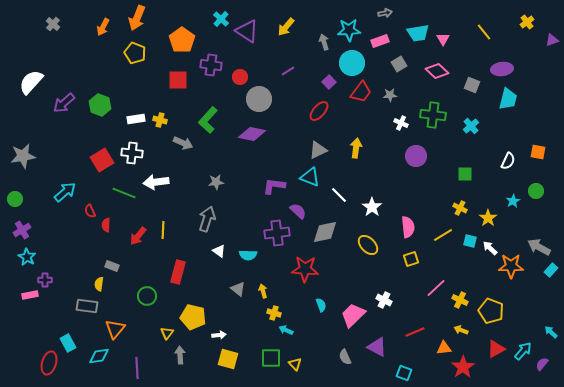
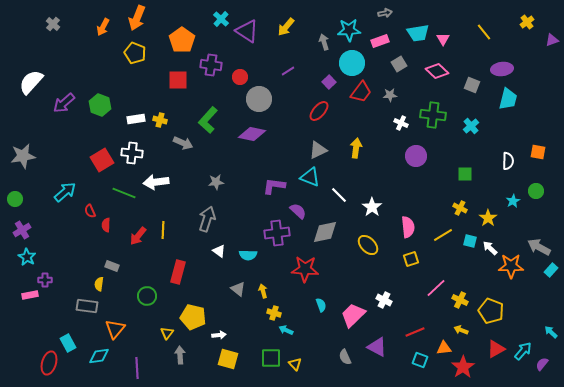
white semicircle at (508, 161): rotated 24 degrees counterclockwise
cyan square at (404, 373): moved 16 px right, 13 px up
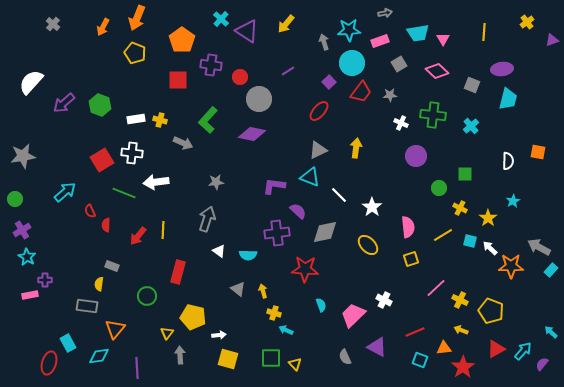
yellow arrow at (286, 27): moved 3 px up
yellow line at (484, 32): rotated 42 degrees clockwise
green circle at (536, 191): moved 97 px left, 3 px up
